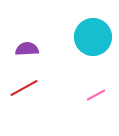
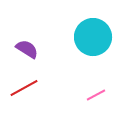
purple semicircle: rotated 35 degrees clockwise
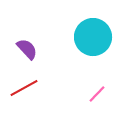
purple semicircle: rotated 15 degrees clockwise
pink line: moved 1 px right, 1 px up; rotated 18 degrees counterclockwise
